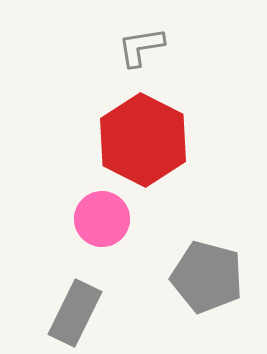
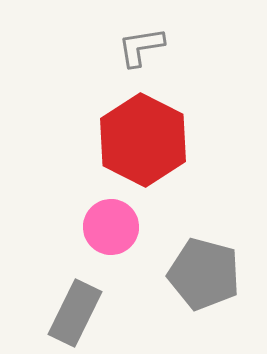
pink circle: moved 9 px right, 8 px down
gray pentagon: moved 3 px left, 3 px up
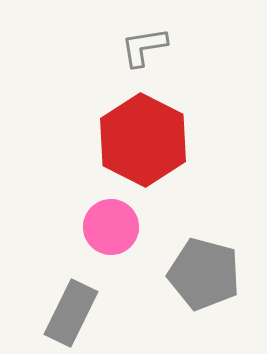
gray L-shape: moved 3 px right
gray rectangle: moved 4 px left
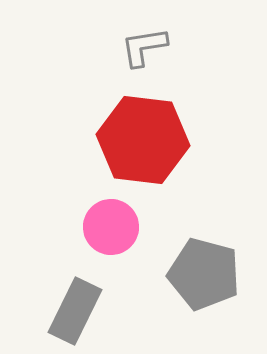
red hexagon: rotated 20 degrees counterclockwise
gray rectangle: moved 4 px right, 2 px up
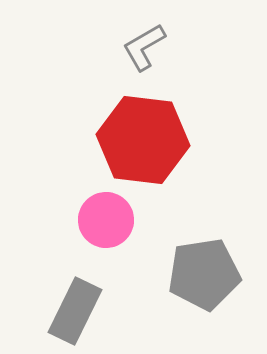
gray L-shape: rotated 21 degrees counterclockwise
pink circle: moved 5 px left, 7 px up
gray pentagon: rotated 24 degrees counterclockwise
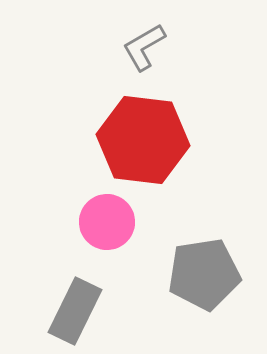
pink circle: moved 1 px right, 2 px down
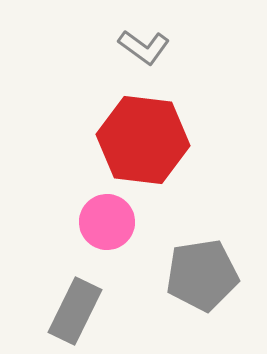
gray L-shape: rotated 114 degrees counterclockwise
gray pentagon: moved 2 px left, 1 px down
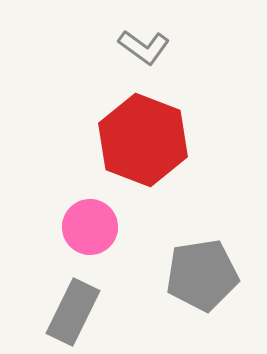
red hexagon: rotated 14 degrees clockwise
pink circle: moved 17 px left, 5 px down
gray rectangle: moved 2 px left, 1 px down
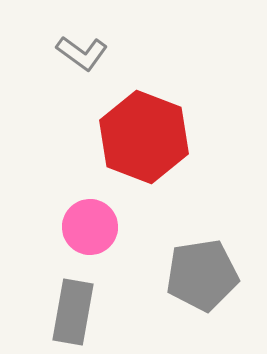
gray L-shape: moved 62 px left, 6 px down
red hexagon: moved 1 px right, 3 px up
gray rectangle: rotated 16 degrees counterclockwise
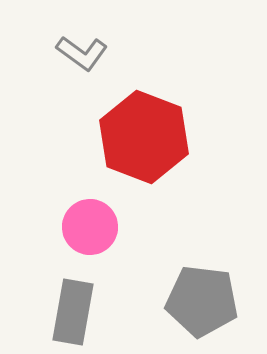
gray pentagon: moved 26 px down; rotated 16 degrees clockwise
